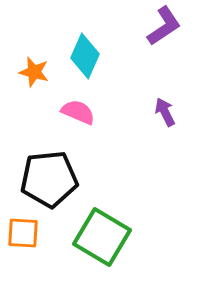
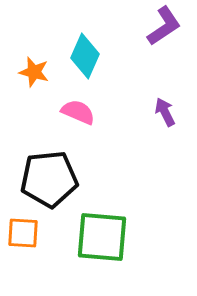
green square: rotated 26 degrees counterclockwise
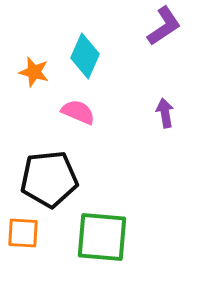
purple arrow: moved 1 px down; rotated 16 degrees clockwise
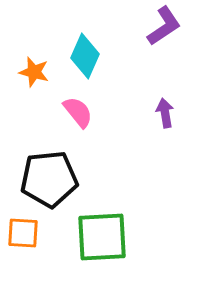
pink semicircle: rotated 28 degrees clockwise
green square: rotated 8 degrees counterclockwise
